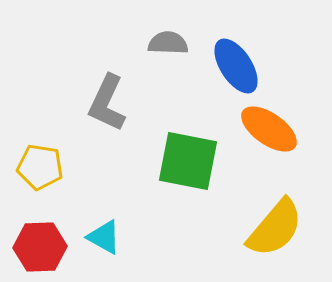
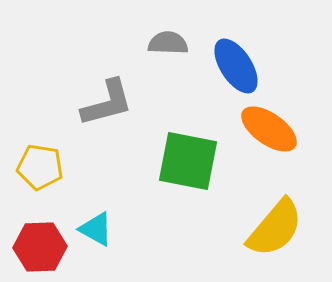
gray L-shape: rotated 130 degrees counterclockwise
cyan triangle: moved 8 px left, 8 px up
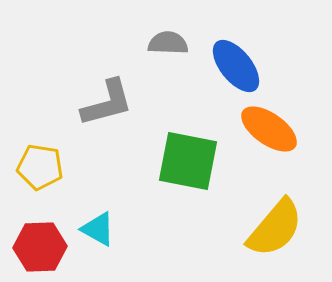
blue ellipse: rotated 6 degrees counterclockwise
cyan triangle: moved 2 px right
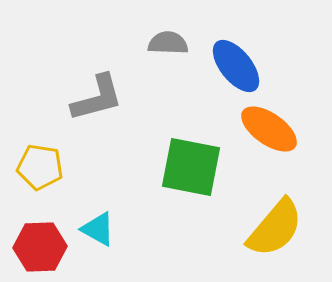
gray L-shape: moved 10 px left, 5 px up
green square: moved 3 px right, 6 px down
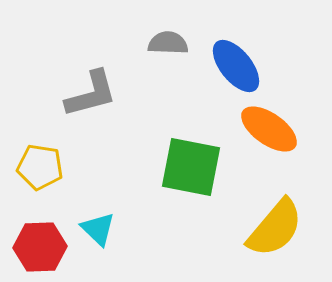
gray L-shape: moved 6 px left, 4 px up
cyan triangle: rotated 15 degrees clockwise
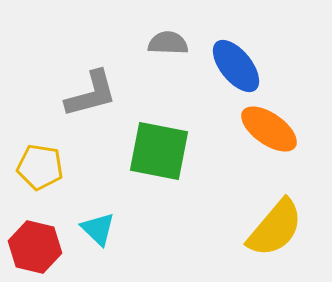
green square: moved 32 px left, 16 px up
red hexagon: moved 5 px left; rotated 15 degrees clockwise
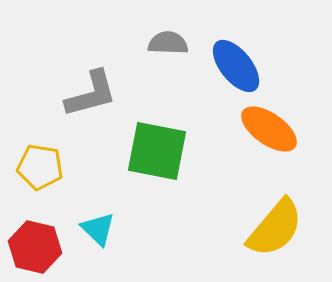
green square: moved 2 px left
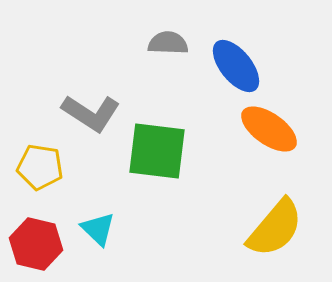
gray L-shape: moved 19 px down; rotated 48 degrees clockwise
green square: rotated 4 degrees counterclockwise
red hexagon: moved 1 px right, 3 px up
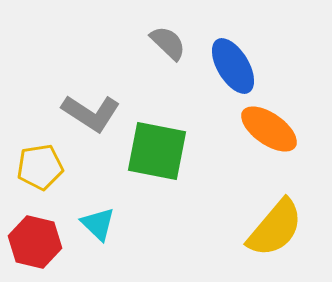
gray semicircle: rotated 42 degrees clockwise
blue ellipse: moved 3 px left; rotated 8 degrees clockwise
green square: rotated 4 degrees clockwise
yellow pentagon: rotated 18 degrees counterclockwise
cyan triangle: moved 5 px up
red hexagon: moved 1 px left, 2 px up
